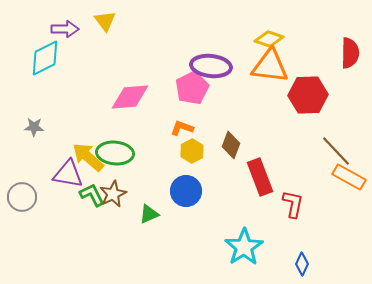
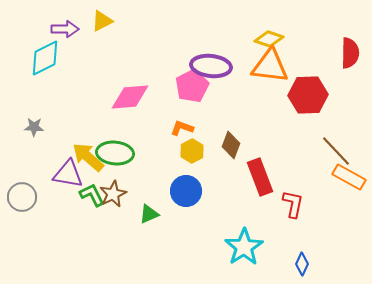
yellow triangle: moved 3 px left; rotated 40 degrees clockwise
pink pentagon: moved 2 px up
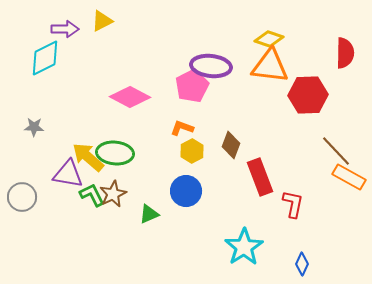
red semicircle: moved 5 px left
pink diamond: rotated 33 degrees clockwise
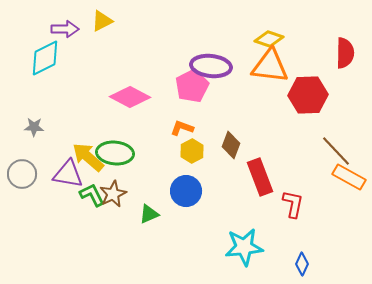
gray circle: moved 23 px up
cyan star: rotated 27 degrees clockwise
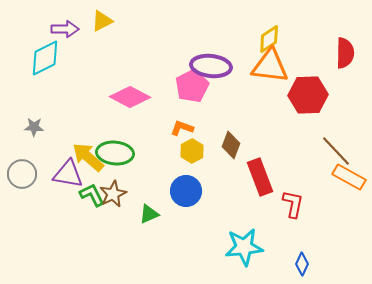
yellow diamond: rotated 52 degrees counterclockwise
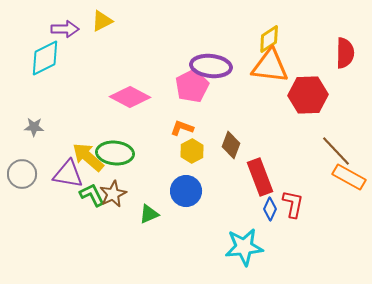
blue diamond: moved 32 px left, 55 px up
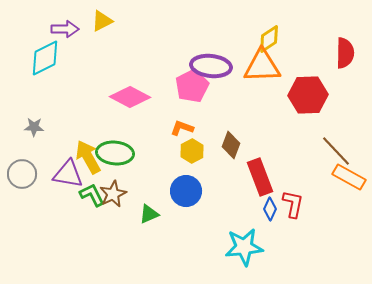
orange triangle: moved 8 px left; rotated 9 degrees counterclockwise
yellow arrow: rotated 20 degrees clockwise
